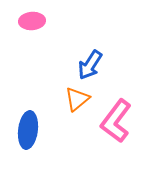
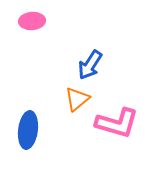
pink L-shape: moved 1 px right, 2 px down; rotated 111 degrees counterclockwise
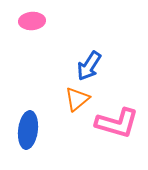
blue arrow: moved 1 px left, 1 px down
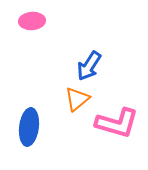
blue ellipse: moved 1 px right, 3 px up
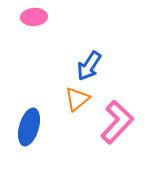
pink ellipse: moved 2 px right, 4 px up
pink L-shape: moved 1 px up; rotated 63 degrees counterclockwise
blue ellipse: rotated 9 degrees clockwise
